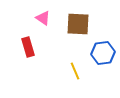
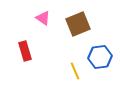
brown square: rotated 25 degrees counterclockwise
red rectangle: moved 3 px left, 4 px down
blue hexagon: moved 3 px left, 4 px down
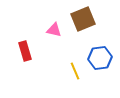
pink triangle: moved 11 px right, 12 px down; rotated 21 degrees counterclockwise
brown square: moved 5 px right, 5 px up
blue hexagon: moved 1 px down
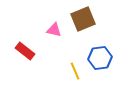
red rectangle: rotated 36 degrees counterclockwise
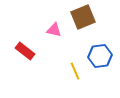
brown square: moved 2 px up
blue hexagon: moved 2 px up
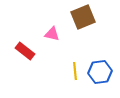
pink triangle: moved 2 px left, 4 px down
blue hexagon: moved 16 px down
yellow line: rotated 18 degrees clockwise
